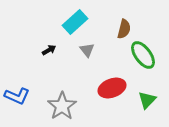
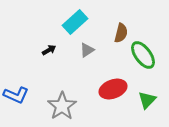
brown semicircle: moved 3 px left, 4 px down
gray triangle: rotated 35 degrees clockwise
red ellipse: moved 1 px right, 1 px down
blue L-shape: moved 1 px left, 1 px up
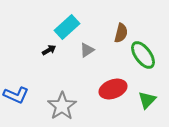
cyan rectangle: moved 8 px left, 5 px down
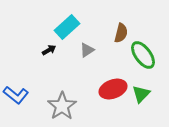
blue L-shape: rotated 15 degrees clockwise
green triangle: moved 6 px left, 6 px up
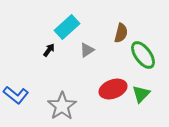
black arrow: rotated 24 degrees counterclockwise
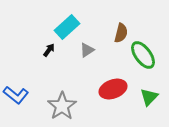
green triangle: moved 8 px right, 3 px down
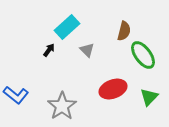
brown semicircle: moved 3 px right, 2 px up
gray triangle: rotated 42 degrees counterclockwise
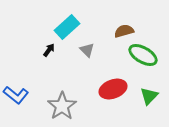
brown semicircle: rotated 120 degrees counterclockwise
green ellipse: rotated 24 degrees counterclockwise
green triangle: moved 1 px up
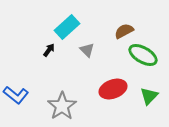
brown semicircle: rotated 12 degrees counterclockwise
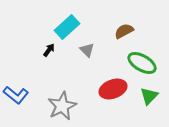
green ellipse: moved 1 px left, 8 px down
gray star: rotated 8 degrees clockwise
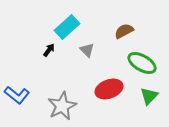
red ellipse: moved 4 px left
blue L-shape: moved 1 px right
